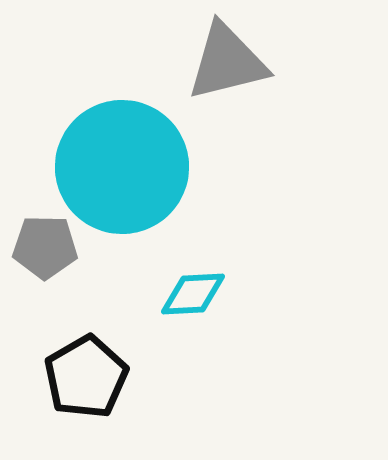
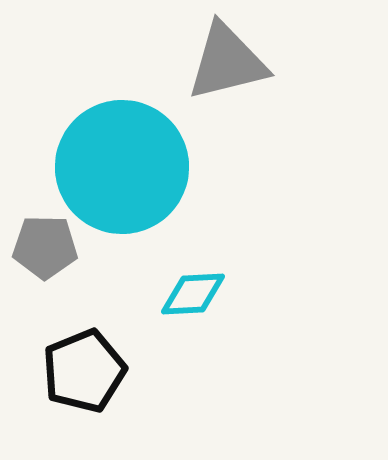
black pentagon: moved 2 px left, 6 px up; rotated 8 degrees clockwise
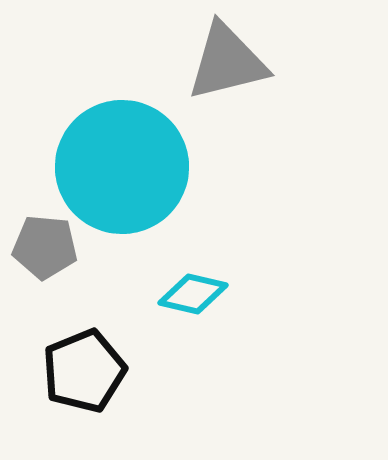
gray pentagon: rotated 4 degrees clockwise
cyan diamond: rotated 16 degrees clockwise
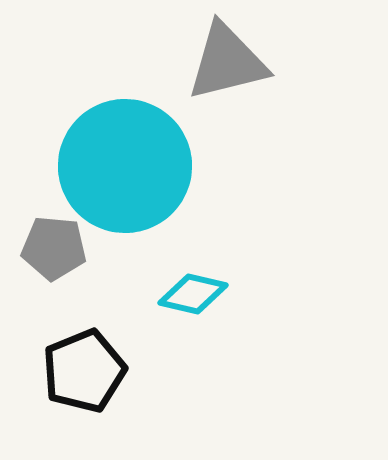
cyan circle: moved 3 px right, 1 px up
gray pentagon: moved 9 px right, 1 px down
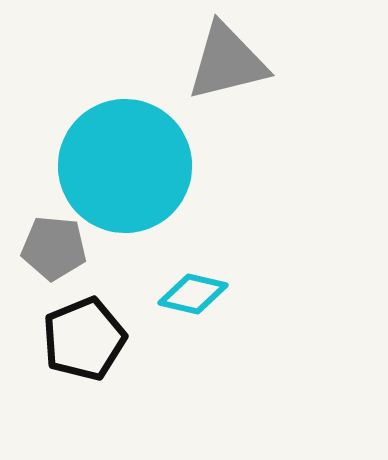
black pentagon: moved 32 px up
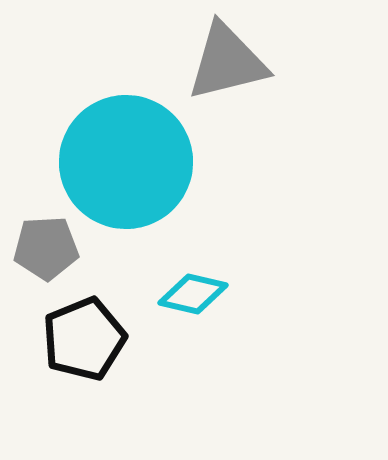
cyan circle: moved 1 px right, 4 px up
gray pentagon: moved 8 px left; rotated 8 degrees counterclockwise
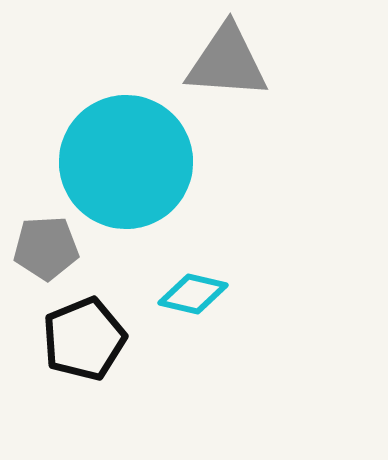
gray triangle: rotated 18 degrees clockwise
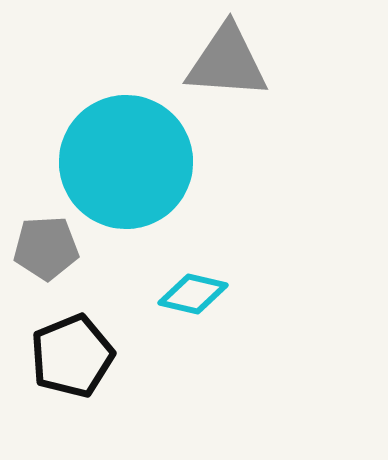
black pentagon: moved 12 px left, 17 px down
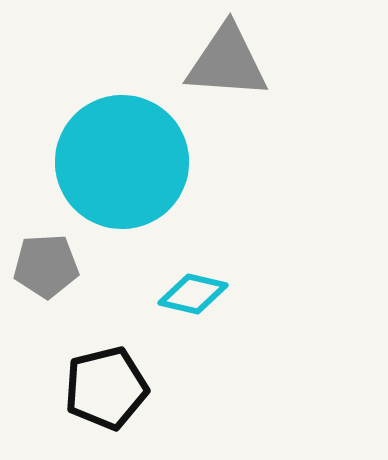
cyan circle: moved 4 px left
gray pentagon: moved 18 px down
black pentagon: moved 34 px right, 32 px down; rotated 8 degrees clockwise
